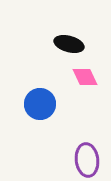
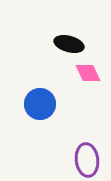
pink diamond: moved 3 px right, 4 px up
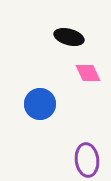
black ellipse: moved 7 px up
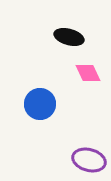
purple ellipse: moved 2 px right; rotated 68 degrees counterclockwise
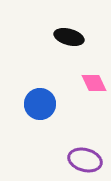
pink diamond: moved 6 px right, 10 px down
purple ellipse: moved 4 px left
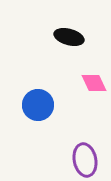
blue circle: moved 2 px left, 1 px down
purple ellipse: rotated 64 degrees clockwise
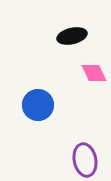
black ellipse: moved 3 px right, 1 px up; rotated 28 degrees counterclockwise
pink diamond: moved 10 px up
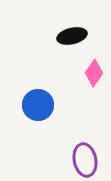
pink diamond: rotated 60 degrees clockwise
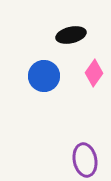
black ellipse: moved 1 px left, 1 px up
blue circle: moved 6 px right, 29 px up
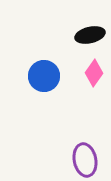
black ellipse: moved 19 px right
